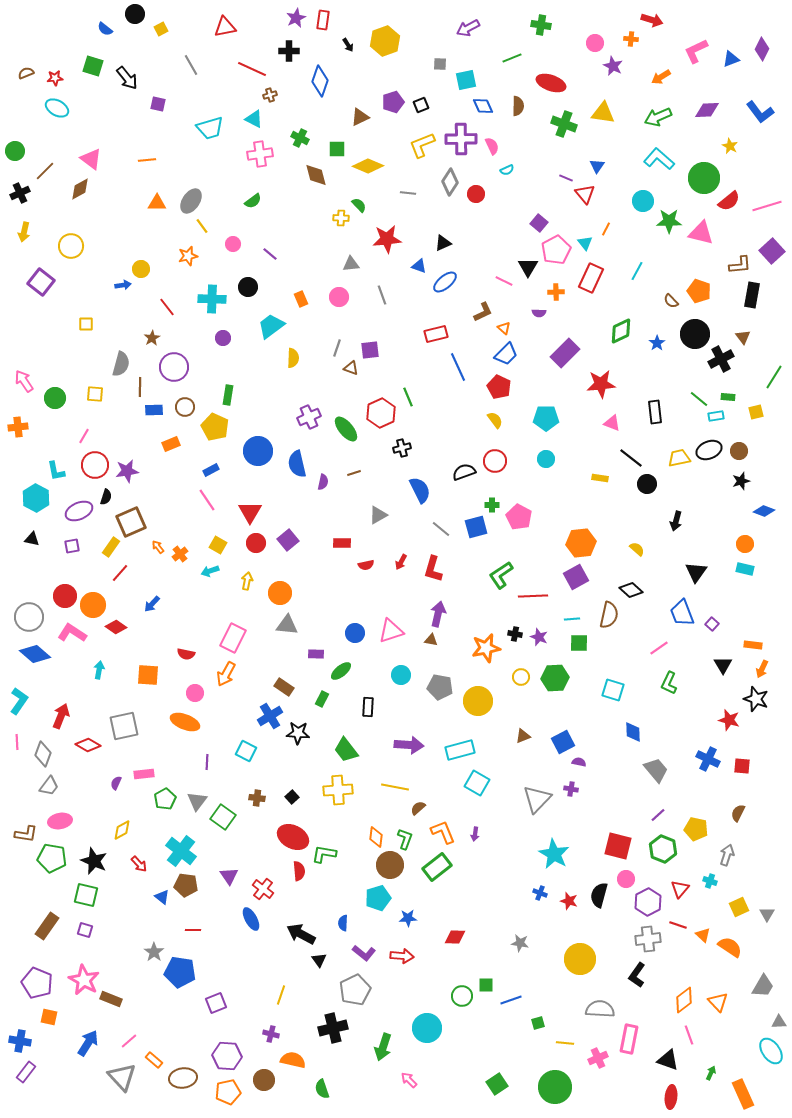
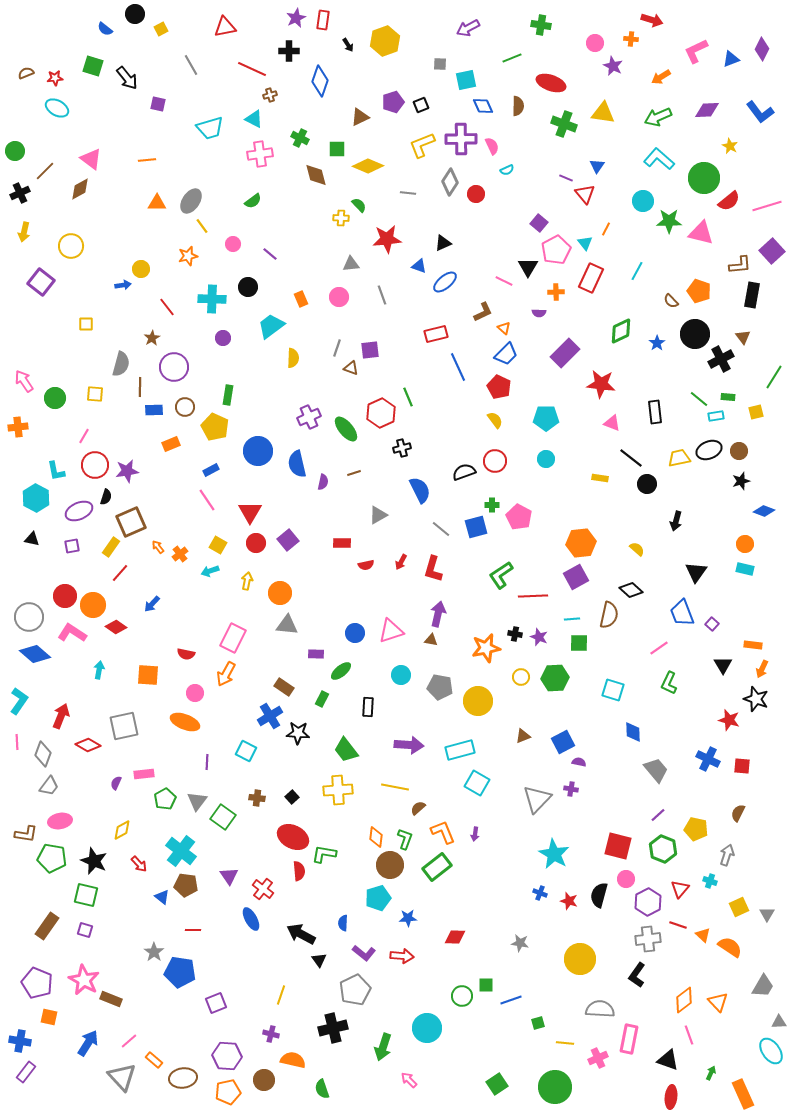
red star at (601, 384): rotated 12 degrees clockwise
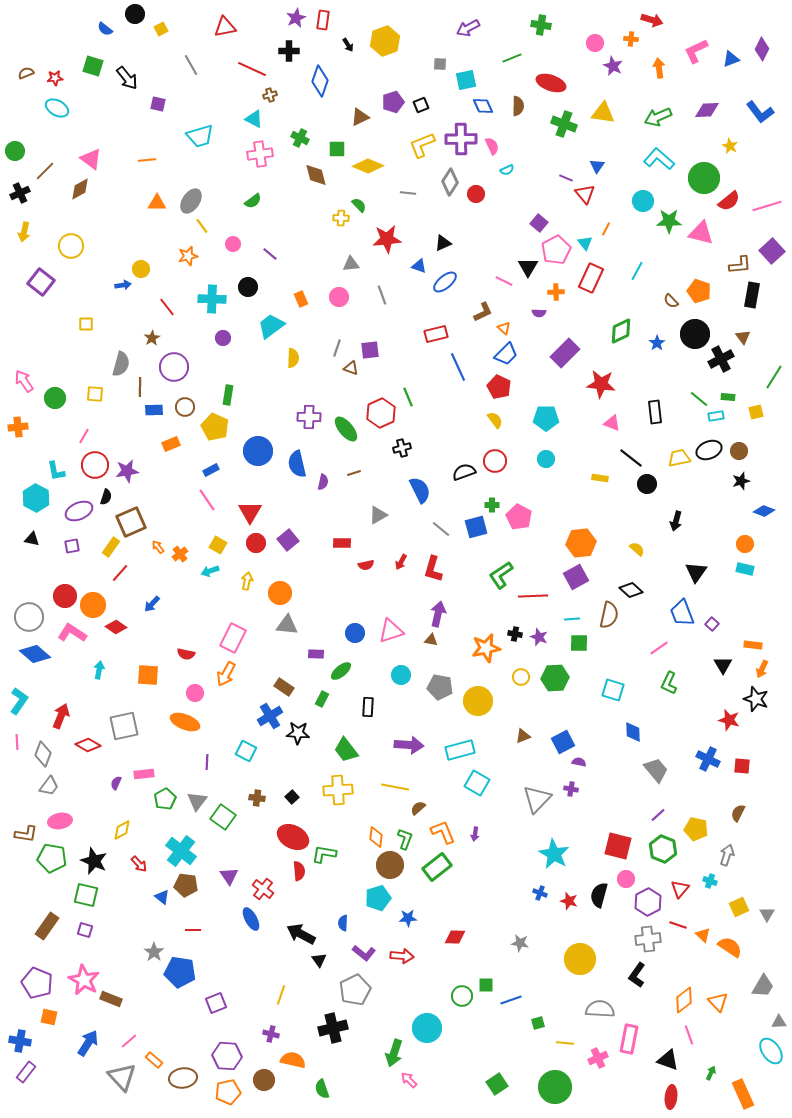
orange arrow at (661, 77): moved 2 px left, 9 px up; rotated 114 degrees clockwise
cyan trapezoid at (210, 128): moved 10 px left, 8 px down
purple cross at (309, 417): rotated 25 degrees clockwise
green arrow at (383, 1047): moved 11 px right, 6 px down
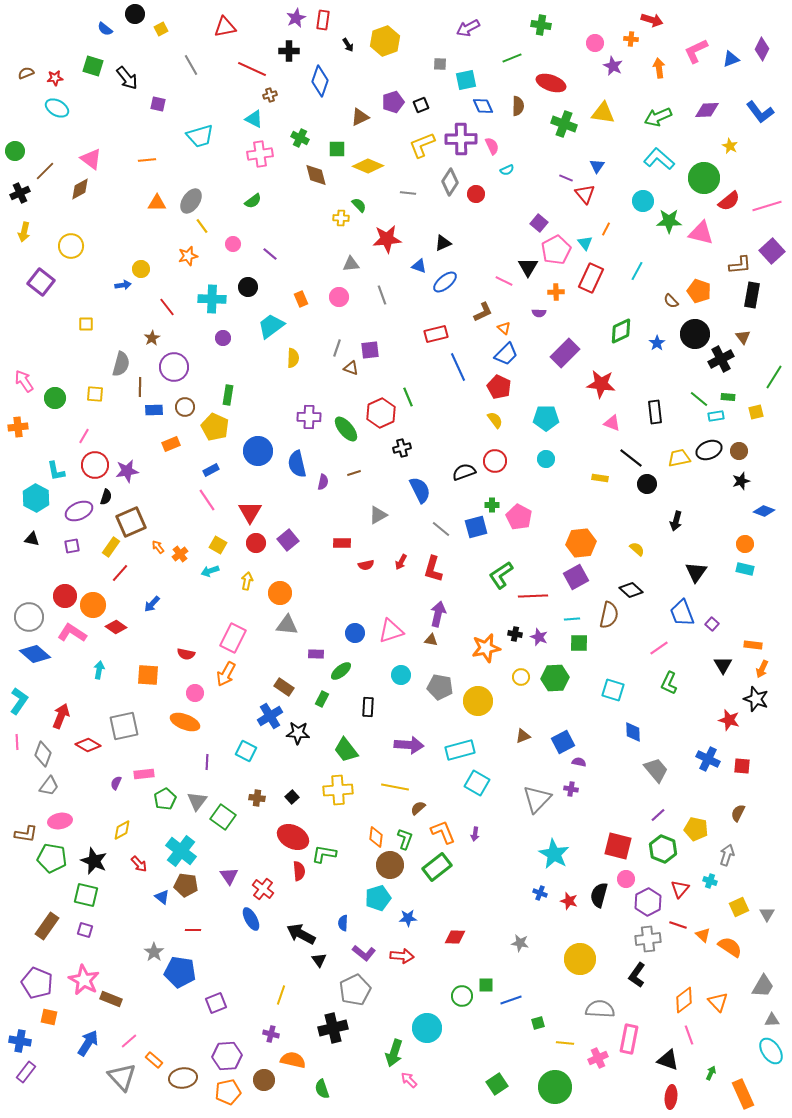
gray triangle at (779, 1022): moved 7 px left, 2 px up
purple hexagon at (227, 1056): rotated 8 degrees counterclockwise
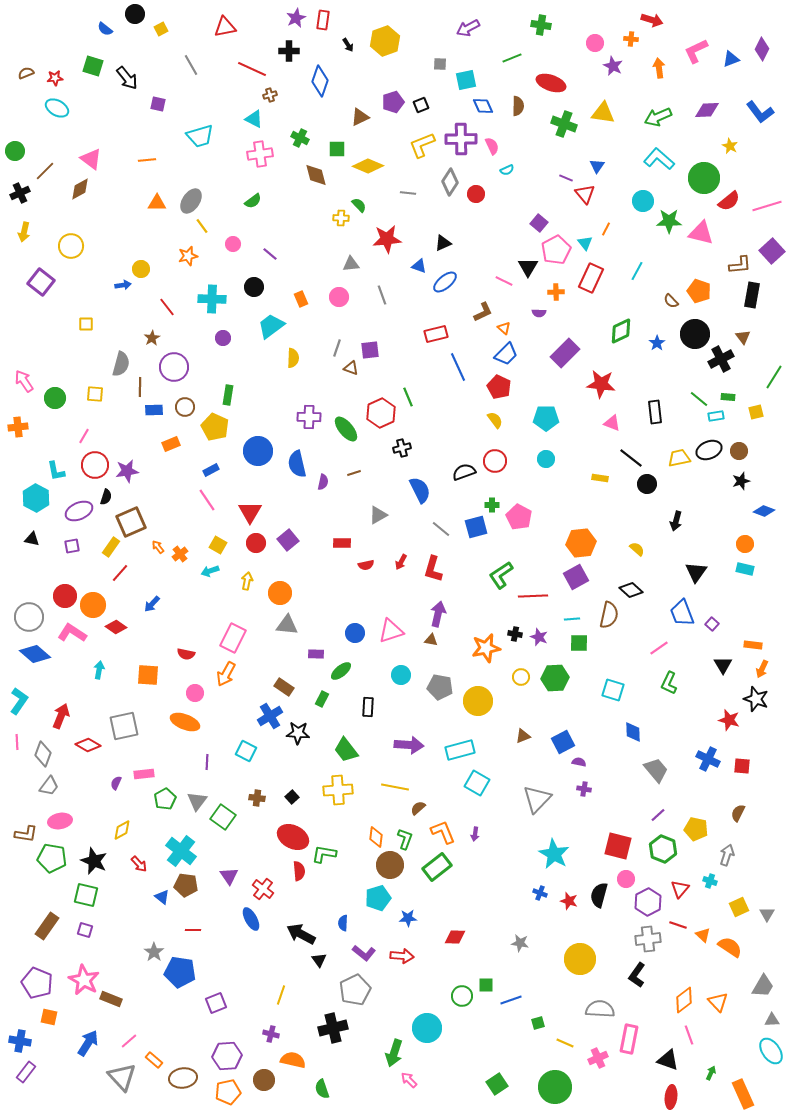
black circle at (248, 287): moved 6 px right
purple cross at (571, 789): moved 13 px right
yellow line at (565, 1043): rotated 18 degrees clockwise
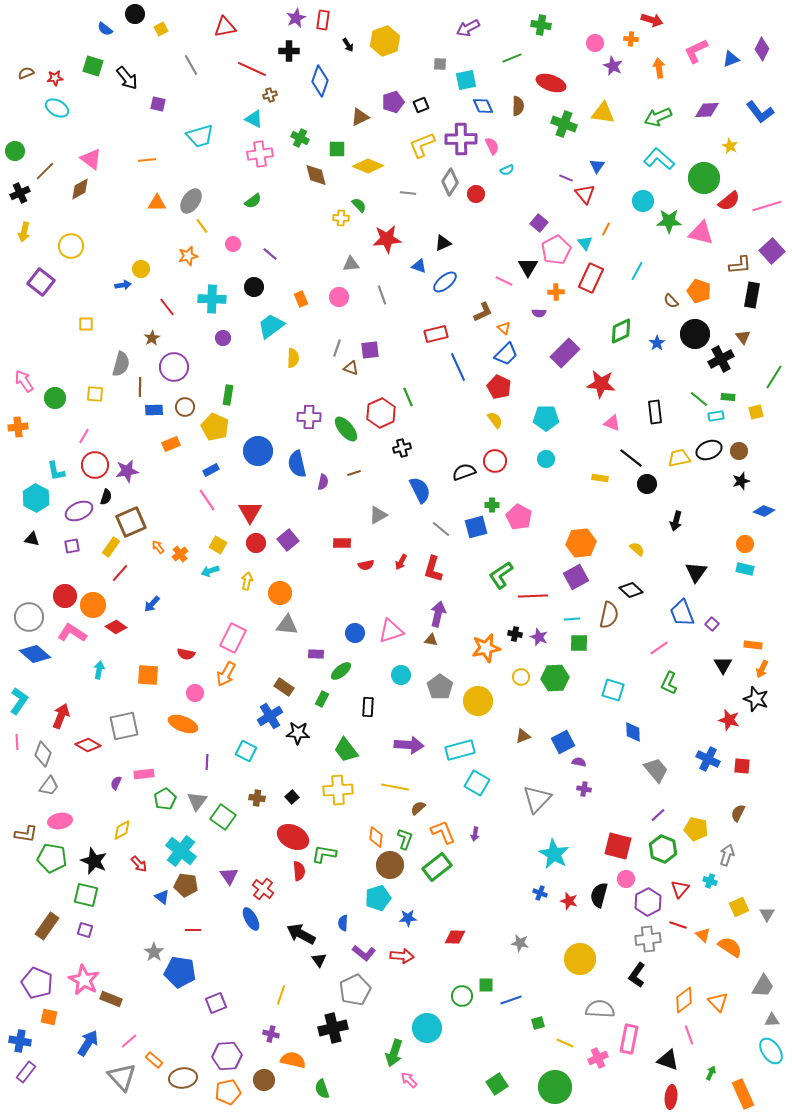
gray pentagon at (440, 687): rotated 25 degrees clockwise
orange ellipse at (185, 722): moved 2 px left, 2 px down
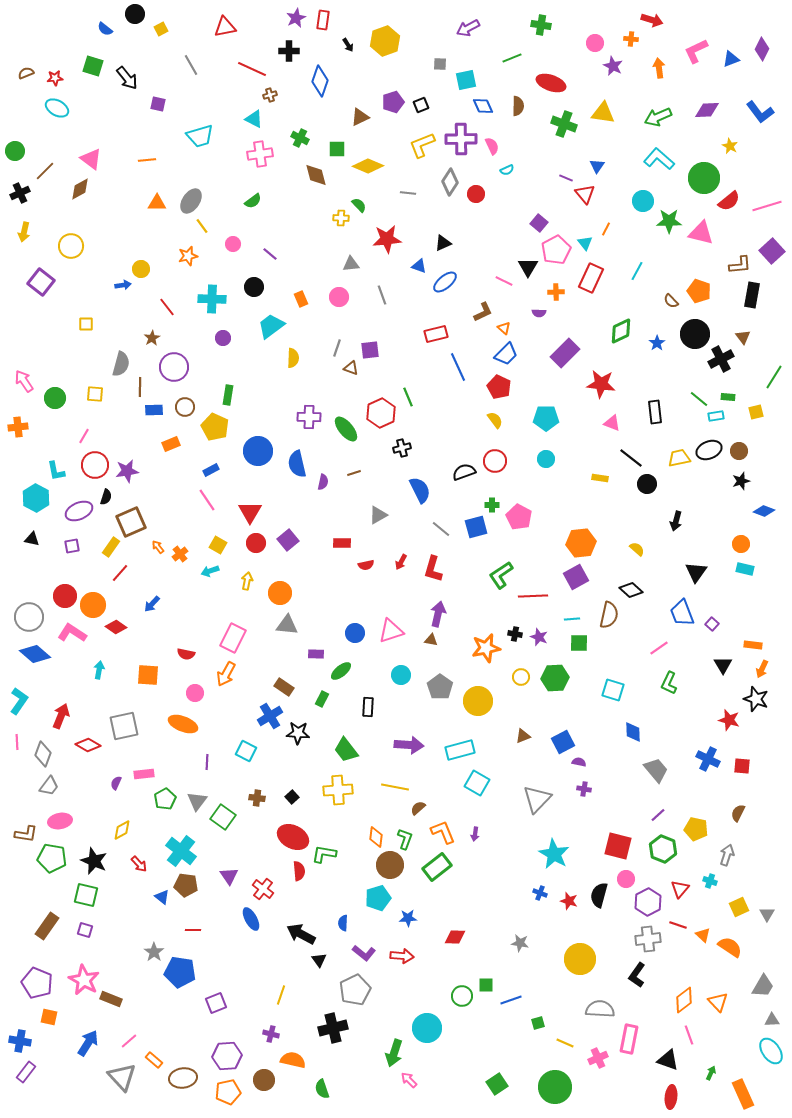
orange circle at (745, 544): moved 4 px left
